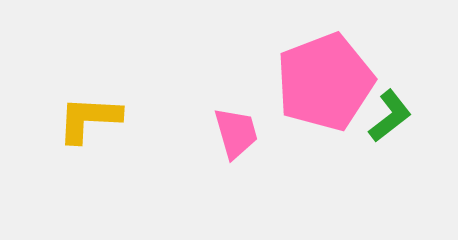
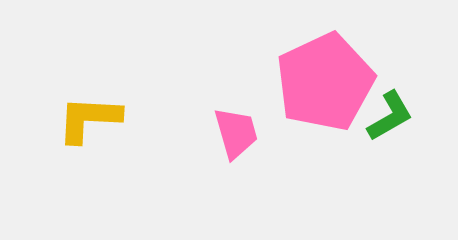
pink pentagon: rotated 4 degrees counterclockwise
green L-shape: rotated 8 degrees clockwise
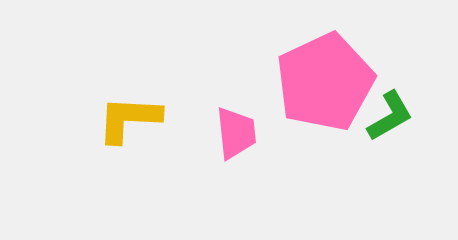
yellow L-shape: moved 40 px right
pink trapezoid: rotated 10 degrees clockwise
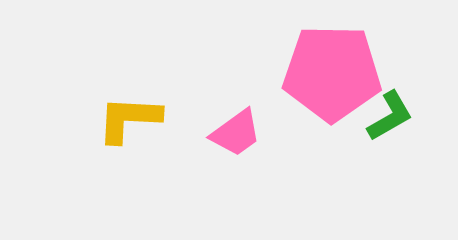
pink pentagon: moved 7 px right, 9 px up; rotated 26 degrees clockwise
pink trapezoid: rotated 60 degrees clockwise
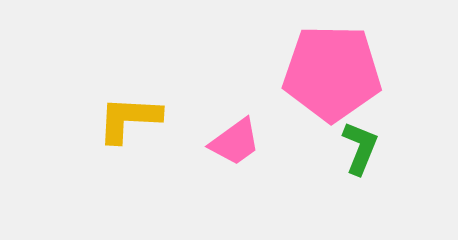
green L-shape: moved 30 px left, 32 px down; rotated 38 degrees counterclockwise
pink trapezoid: moved 1 px left, 9 px down
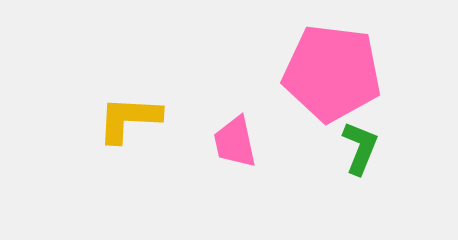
pink pentagon: rotated 6 degrees clockwise
pink trapezoid: rotated 114 degrees clockwise
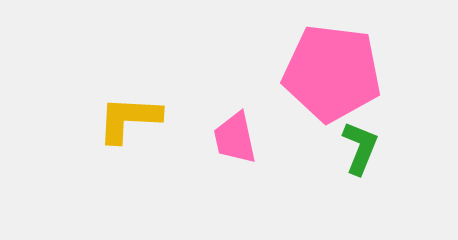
pink trapezoid: moved 4 px up
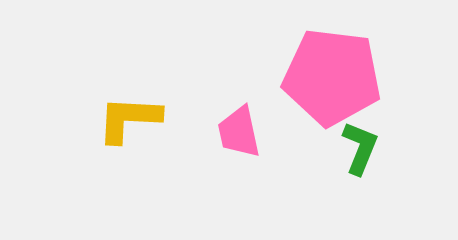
pink pentagon: moved 4 px down
pink trapezoid: moved 4 px right, 6 px up
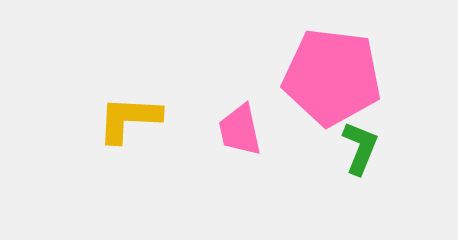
pink trapezoid: moved 1 px right, 2 px up
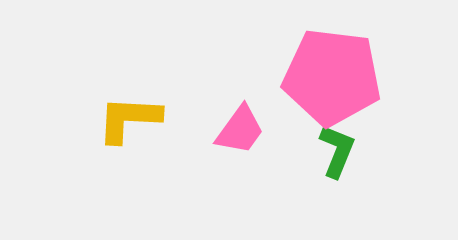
pink trapezoid: rotated 132 degrees counterclockwise
green L-shape: moved 23 px left, 3 px down
